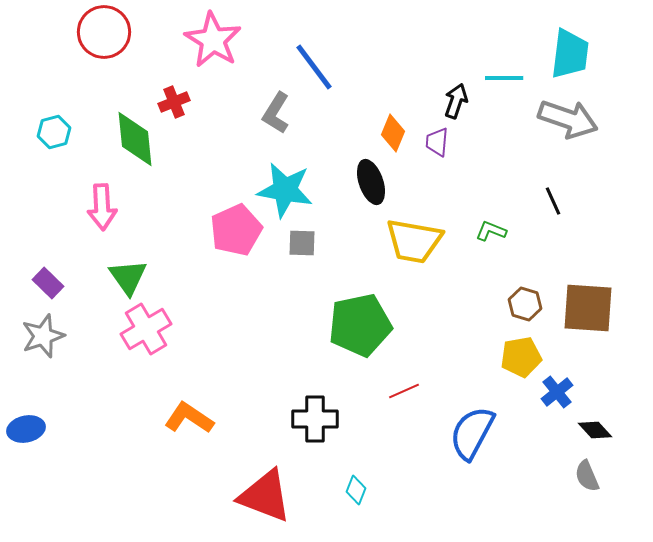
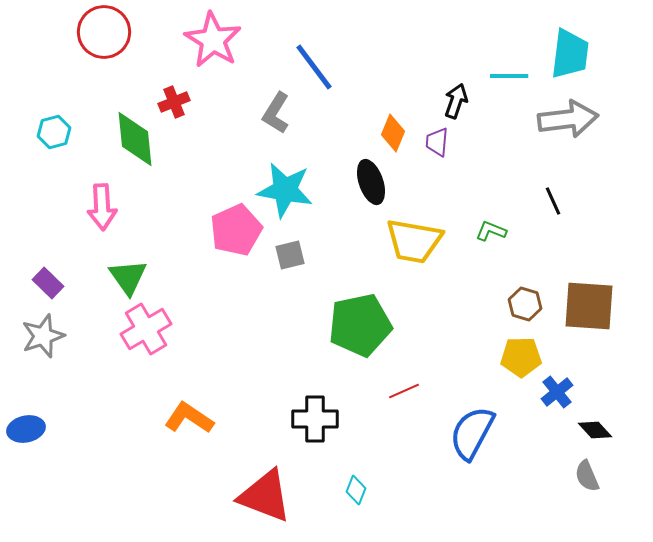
cyan line: moved 5 px right, 2 px up
gray arrow: rotated 26 degrees counterclockwise
gray square: moved 12 px left, 12 px down; rotated 16 degrees counterclockwise
brown square: moved 1 px right, 2 px up
yellow pentagon: rotated 9 degrees clockwise
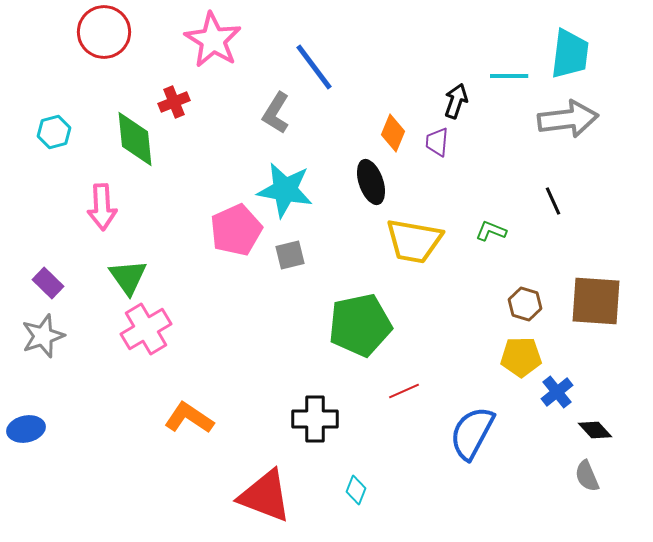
brown square: moved 7 px right, 5 px up
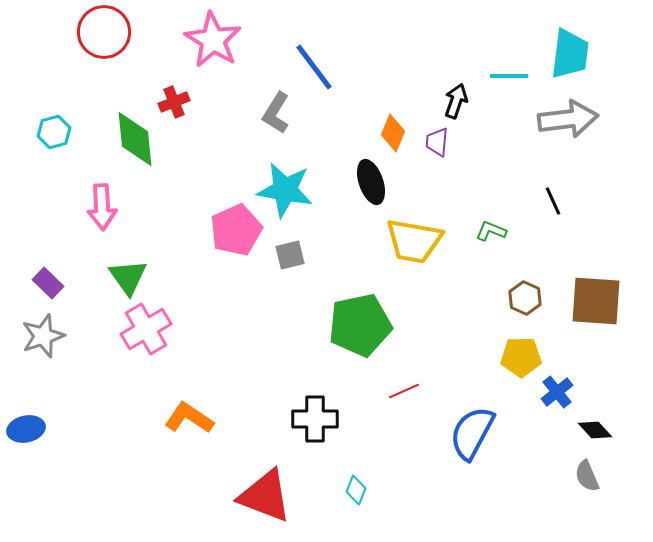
brown hexagon: moved 6 px up; rotated 8 degrees clockwise
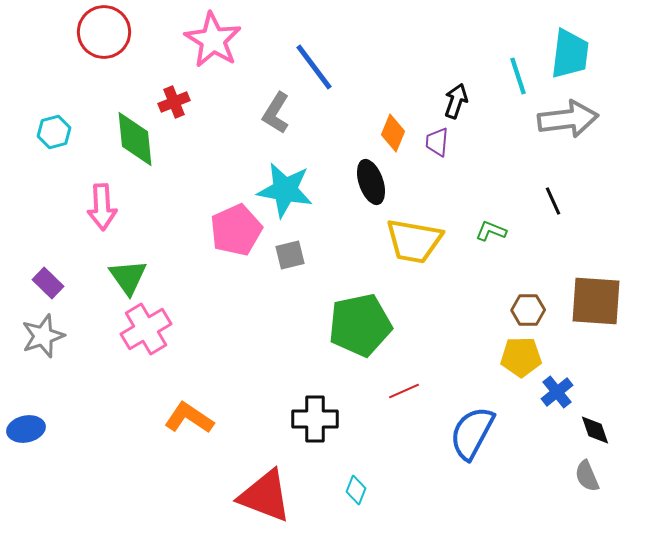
cyan line: moved 9 px right; rotated 72 degrees clockwise
brown hexagon: moved 3 px right, 12 px down; rotated 24 degrees counterclockwise
black diamond: rotated 24 degrees clockwise
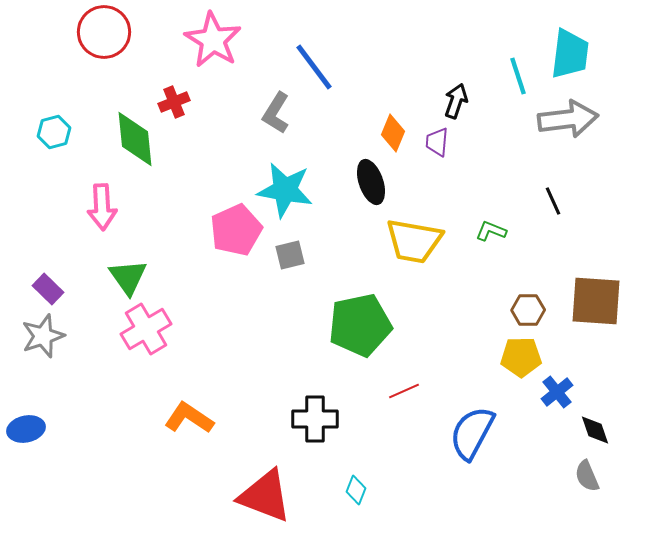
purple rectangle: moved 6 px down
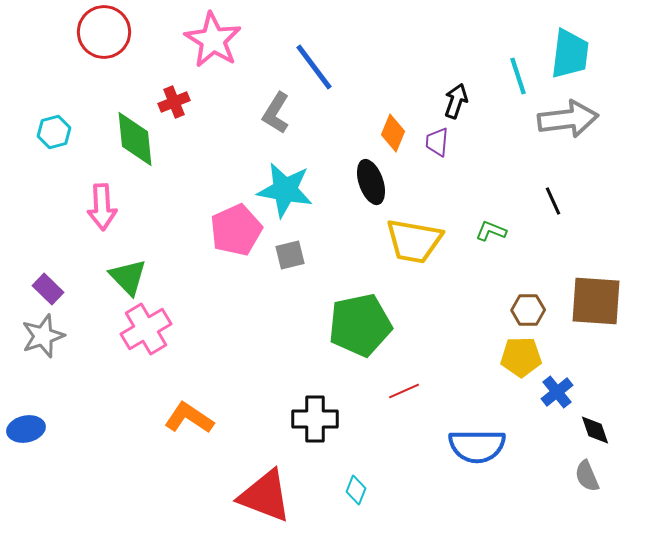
green triangle: rotated 9 degrees counterclockwise
blue semicircle: moved 5 px right, 13 px down; rotated 118 degrees counterclockwise
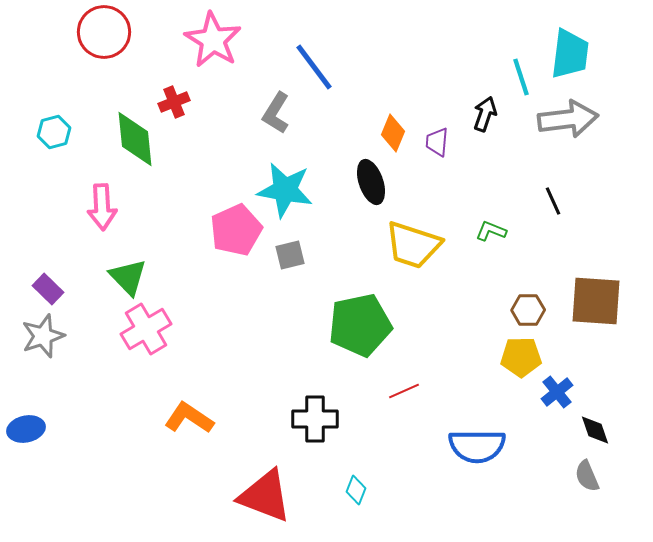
cyan line: moved 3 px right, 1 px down
black arrow: moved 29 px right, 13 px down
yellow trapezoid: moved 1 px left, 4 px down; rotated 8 degrees clockwise
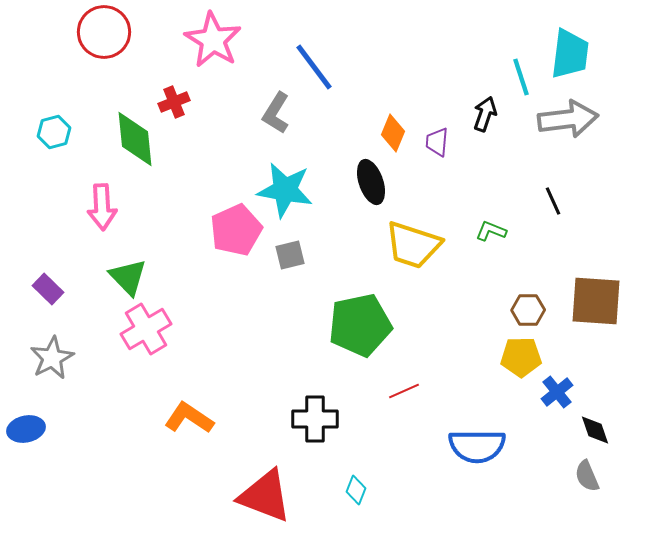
gray star: moved 9 px right, 22 px down; rotated 9 degrees counterclockwise
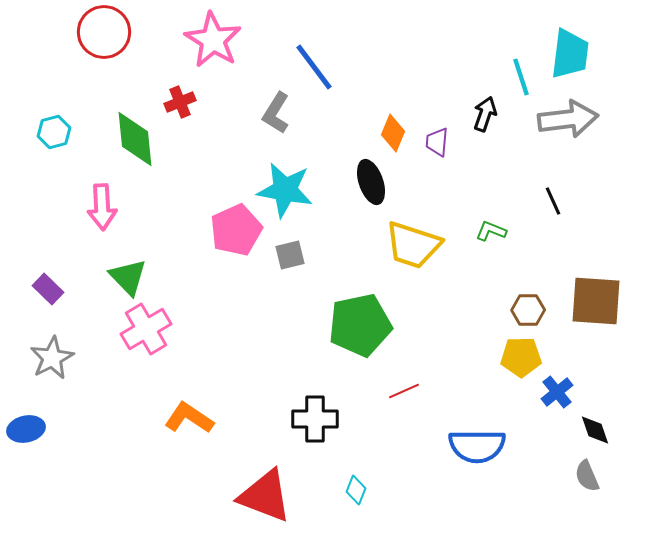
red cross: moved 6 px right
